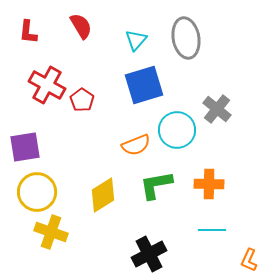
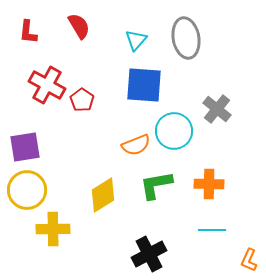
red semicircle: moved 2 px left
blue square: rotated 21 degrees clockwise
cyan circle: moved 3 px left, 1 px down
yellow circle: moved 10 px left, 2 px up
yellow cross: moved 2 px right, 3 px up; rotated 20 degrees counterclockwise
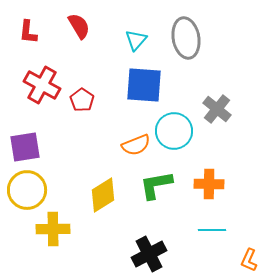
red cross: moved 5 px left
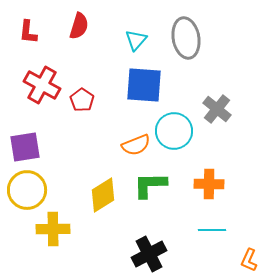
red semicircle: rotated 48 degrees clockwise
green L-shape: moved 6 px left; rotated 9 degrees clockwise
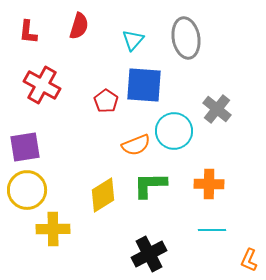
cyan triangle: moved 3 px left
red pentagon: moved 24 px right, 1 px down
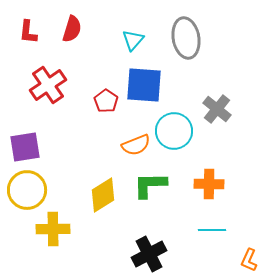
red semicircle: moved 7 px left, 3 px down
red cross: moved 6 px right; rotated 27 degrees clockwise
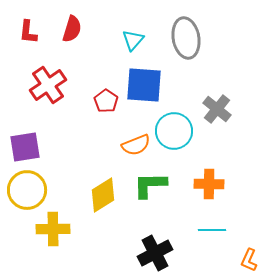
black cross: moved 6 px right, 1 px up
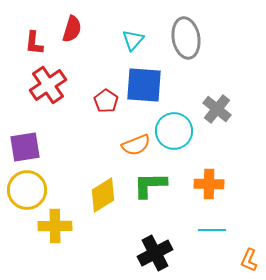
red L-shape: moved 6 px right, 11 px down
yellow cross: moved 2 px right, 3 px up
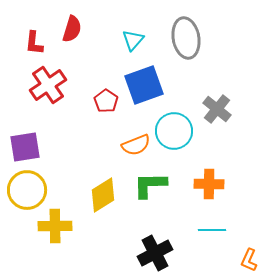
blue square: rotated 24 degrees counterclockwise
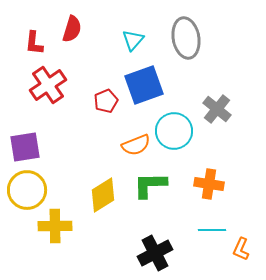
red pentagon: rotated 15 degrees clockwise
orange cross: rotated 8 degrees clockwise
orange L-shape: moved 8 px left, 11 px up
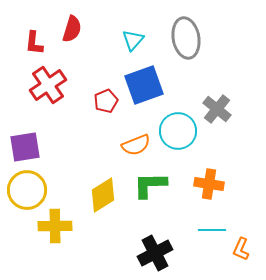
cyan circle: moved 4 px right
